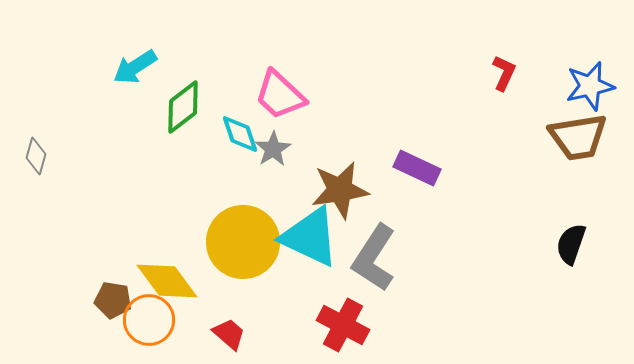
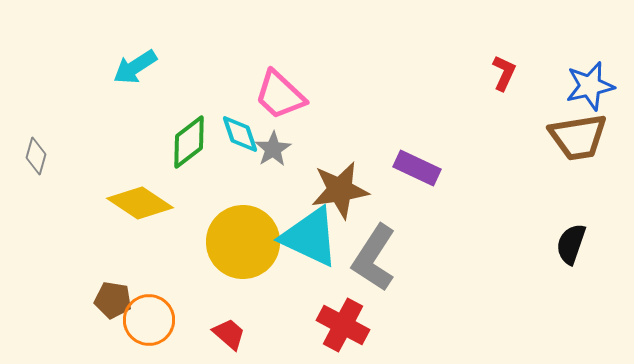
green diamond: moved 6 px right, 35 px down
yellow diamond: moved 27 px left, 78 px up; rotated 20 degrees counterclockwise
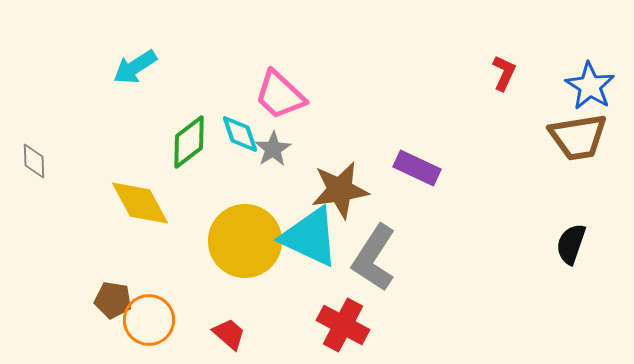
blue star: rotated 27 degrees counterclockwise
gray diamond: moved 2 px left, 5 px down; rotated 18 degrees counterclockwise
yellow diamond: rotated 28 degrees clockwise
yellow circle: moved 2 px right, 1 px up
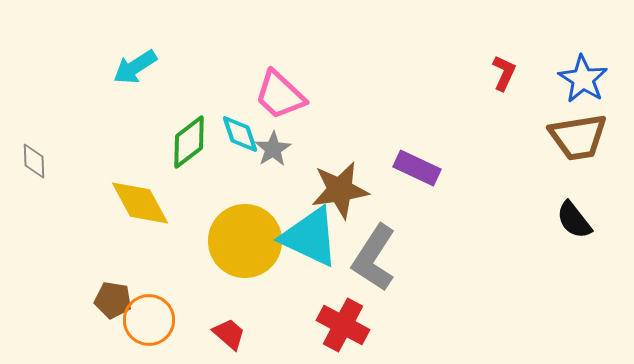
blue star: moved 7 px left, 7 px up
black semicircle: moved 3 px right, 24 px up; rotated 57 degrees counterclockwise
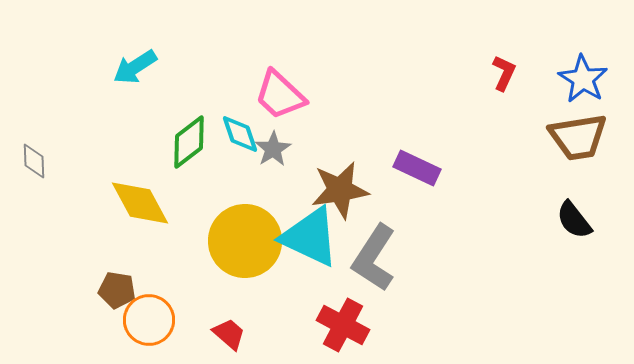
brown pentagon: moved 4 px right, 10 px up
